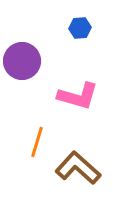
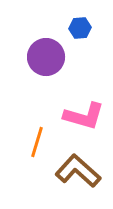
purple circle: moved 24 px right, 4 px up
pink L-shape: moved 6 px right, 20 px down
brown L-shape: moved 3 px down
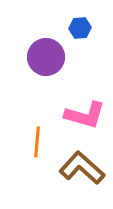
pink L-shape: moved 1 px right, 1 px up
orange line: rotated 12 degrees counterclockwise
brown L-shape: moved 4 px right, 3 px up
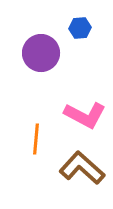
purple circle: moved 5 px left, 4 px up
pink L-shape: rotated 12 degrees clockwise
orange line: moved 1 px left, 3 px up
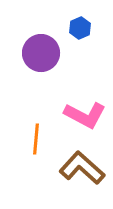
blue hexagon: rotated 20 degrees counterclockwise
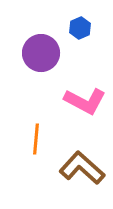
pink L-shape: moved 14 px up
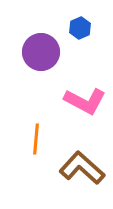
purple circle: moved 1 px up
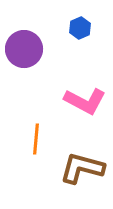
purple circle: moved 17 px left, 3 px up
brown L-shape: rotated 27 degrees counterclockwise
